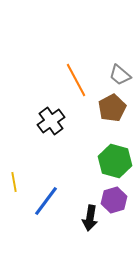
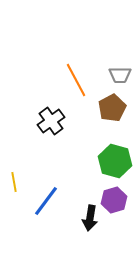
gray trapezoid: rotated 40 degrees counterclockwise
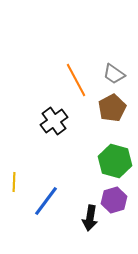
gray trapezoid: moved 6 px left, 1 px up; rotated 35 degrees clockwise
black cross: moved 3 px right
yellow line: rotated 12 degrees clockwise
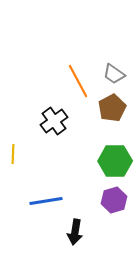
orange line: moved 2 px right, 1 px down
green hexagon: rotated 16 degrees counterclockwise
yellow line: moved 1 px left, 28 px up
blue line: rotated 44 degrees clockwise
black arrow: moved 15 px left, 14 px down
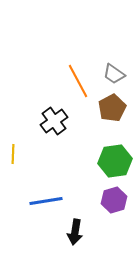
green hexagon: rotated 8 degrees counterclockwise
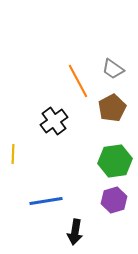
gray trapezoid: moved 1 px left, 5 px up
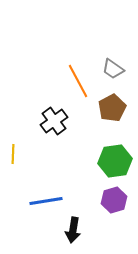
black arrow: moved 2 px left, 2 px up
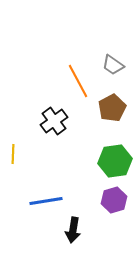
gray trapezoid: moved 4 px up
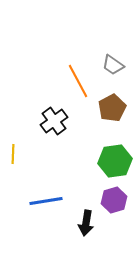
black arrow: moved 13 px right, 7 px up
